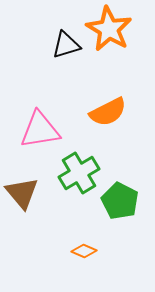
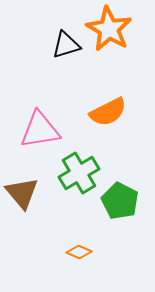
orange diamond: moved 5 px left, 1 px down
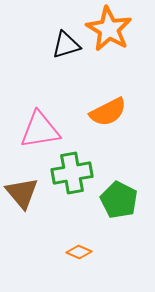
green cross: moved 7 px left; rotated 21 degrees clockwise
green pentagon: moved 1 px left, 1 px up
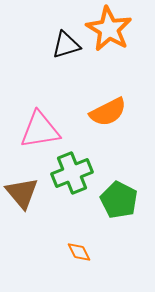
green cross: rotated 12 degrees counterclockwise
orange diamond: rotated 40 degrees clockwise
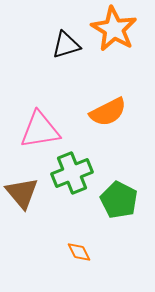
orange star: moved 5 px right
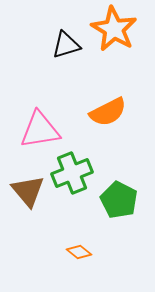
brown triangle: moved 6 px right, 2 px up
orange diamond: rotated 25 degrees counterclockwise
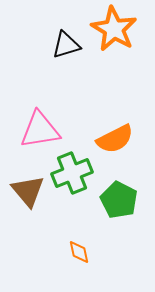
orange semicircle: moved 7 px right, 27 px down
orange diamond: rotated 40 degrees clockwise
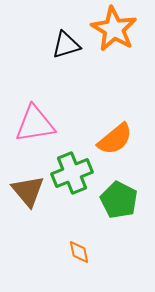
pink triangle: moved 5 px left, 6 px up
orange semicircle: rotated 12 degrees counterclockwise
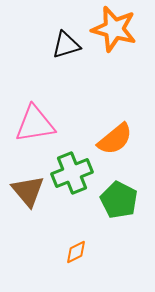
orange star: rotated 15 degrees counterclockwise
orange diamond: moved 3 px left; rotated 75 degrees clockwise
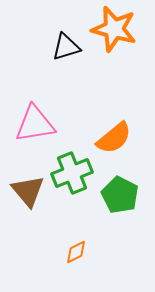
black triangle: moved 2 px down
orange semicircle: moved 1 px left, 1 px up
green pentagon: moved 1 px right, 5 px up
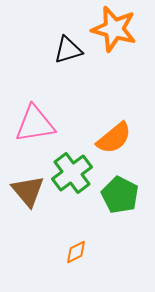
black triangle: moved 2 px right, 3 px down
green cross: rotated 15 degrees counterclockwise
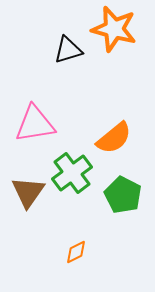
brown triangle: moved 1 px down; rotated 15 degrees clockwise
green pentagon: moved 3 px right
